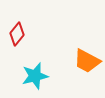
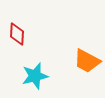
red diamond: rotated 35 degrees counterclockwise
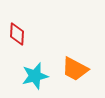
orange trapezoid: moved 12 px left, 8 px down
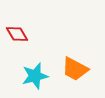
red diamond: rotated 35 degrees counterclockwise
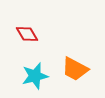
red diamond: moved 10 px right
